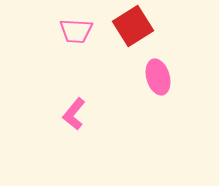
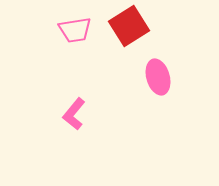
red square: moved 4 px left
pink trapezoid: moved 1 px left, 1 px up; rotated 12 degrees counterclockwise
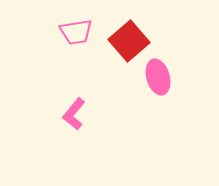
red square: moved 15 px down; rotated 9 degrees counterclockwise
pink trapezoid: moved 1 px right, 2 px down
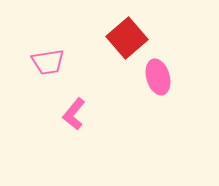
pink trapezoid: moved 28 px left, 30 px down
red square: moved 2 px left, 3 px up
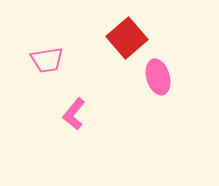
pink trapezoid: moved 1 px left, 2 px up
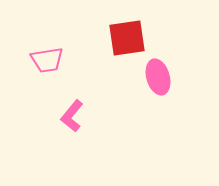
red square: rotated 33 degrees clockwise
pink L-shape: moved 2 px left, 2 px down
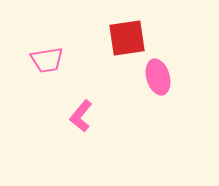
pink L-shape: moved 9 px right
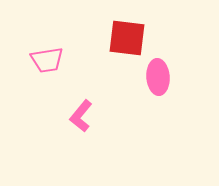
red square: rotated 15 degrees clockwise
pink ellipse: rotated 12 degrees clockwise
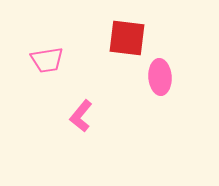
pink ellipse: moved 2 px right
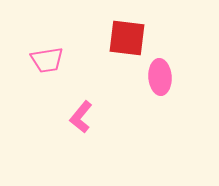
pink L-shape: moved 1 px down
